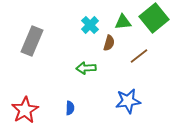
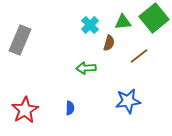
gray rectangle: moved 12 px left, 1 px up
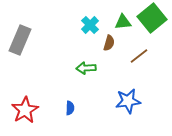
green square: moved 2 px left
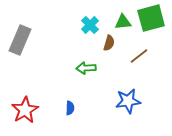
green square: moved 1 px left; rotated 24 degrees clockwise
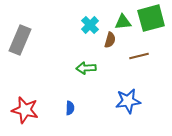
brown semicircle: moved 1 px right, 3 px up
brown line: rotated 24 degrees clockwise
red star: rotated 28 degrees counterclockwise
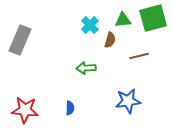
green square: moved 2 px right
green triangle: moved 2 px up
red star: rotated 8 degrees counterclockwise
